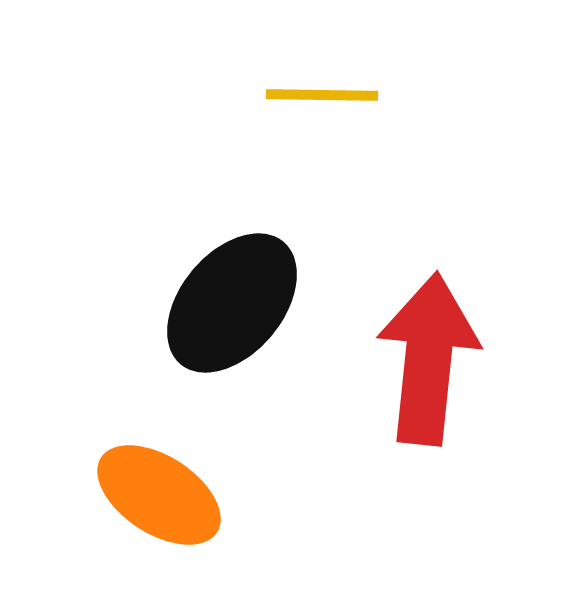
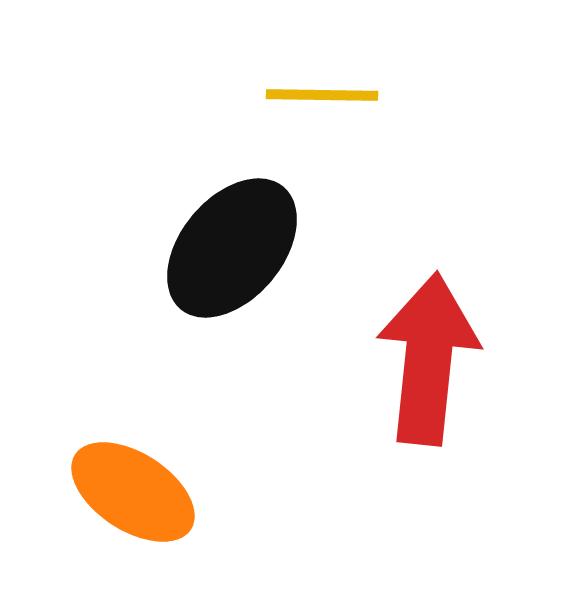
black ellipse: moved 55 px up
orange ellipse: moved 26 px left, 3 px up
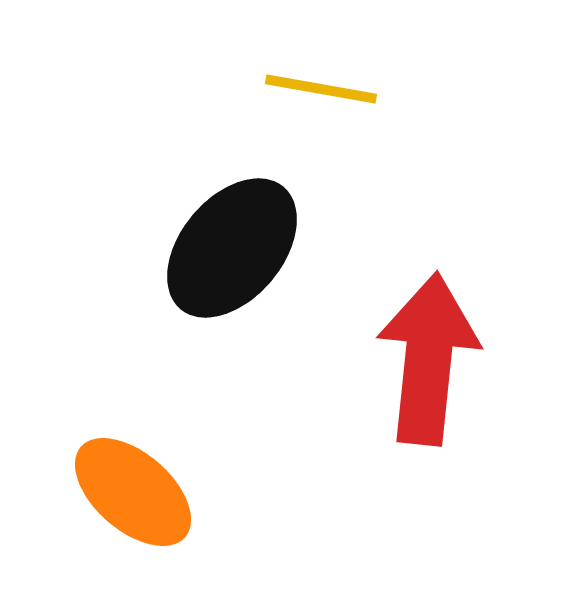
yellow line: moved 1 px left, 6 px up; rotated 9 degrees clockwise
orange ellipse: rotated 8 degrees clockwise
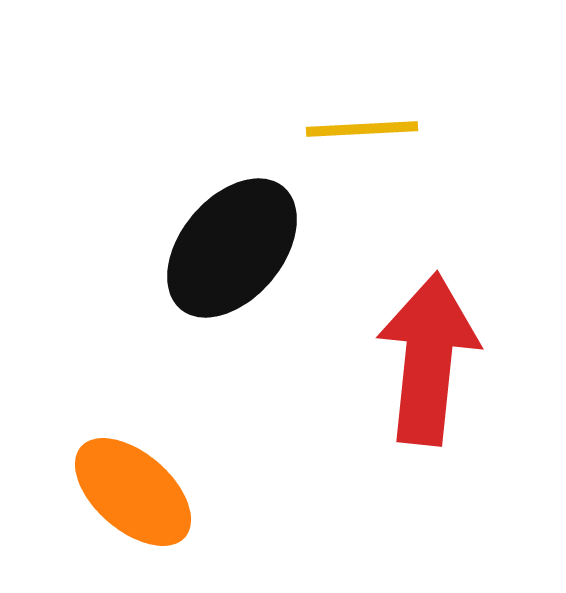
yellow line: moved 41 px right, 40 px down; rotated 13 degrees counterclockwise
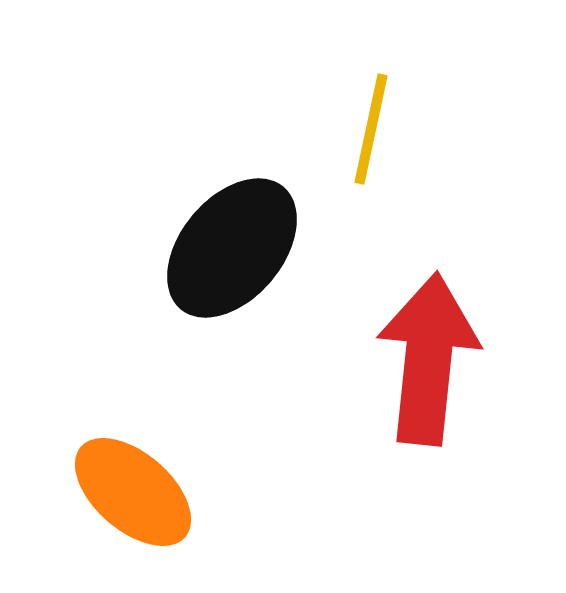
yellow line: moved 9 px right; rotated 75 degrees counterclockwise
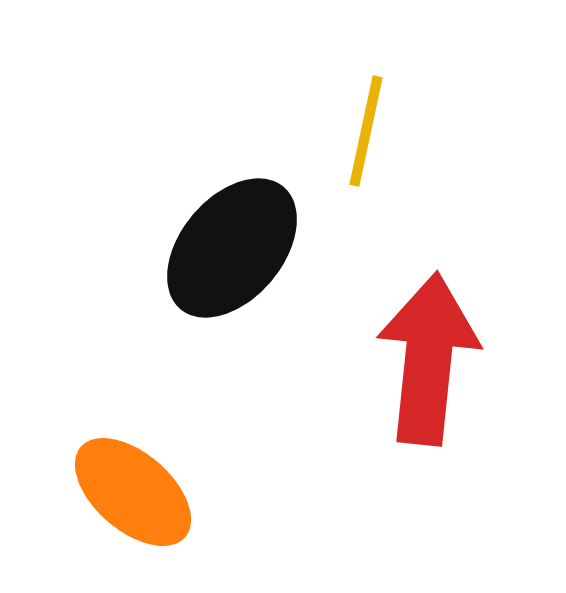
yellow line: moved 5 px left, 2 px down
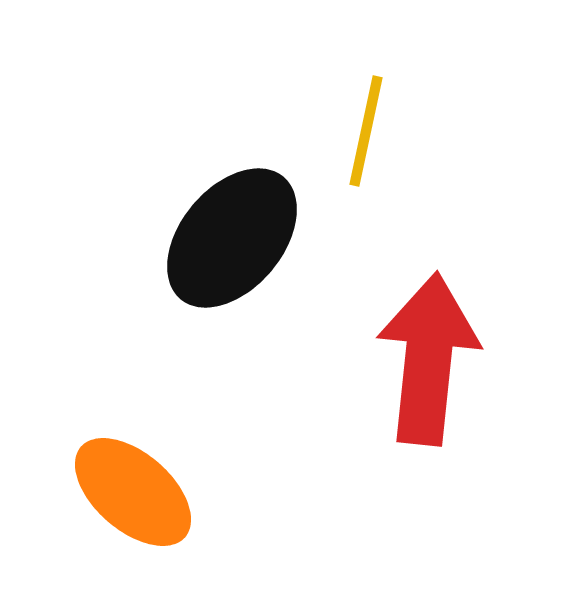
black ellipse: moved 10 px up
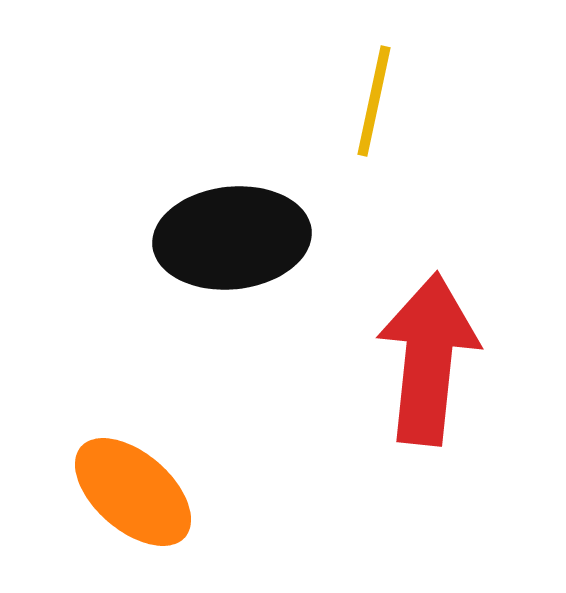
yellow line: moved 8 px right, 30 px up
black ellipse: rotated 44 degrees clockwise
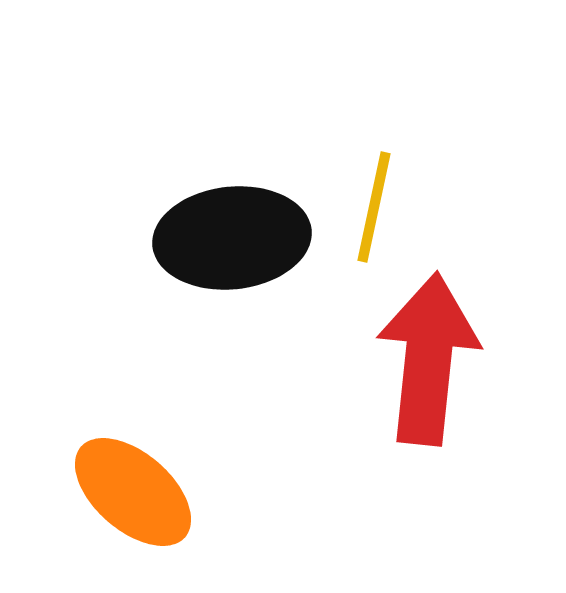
yellow line: moved 106 px down
